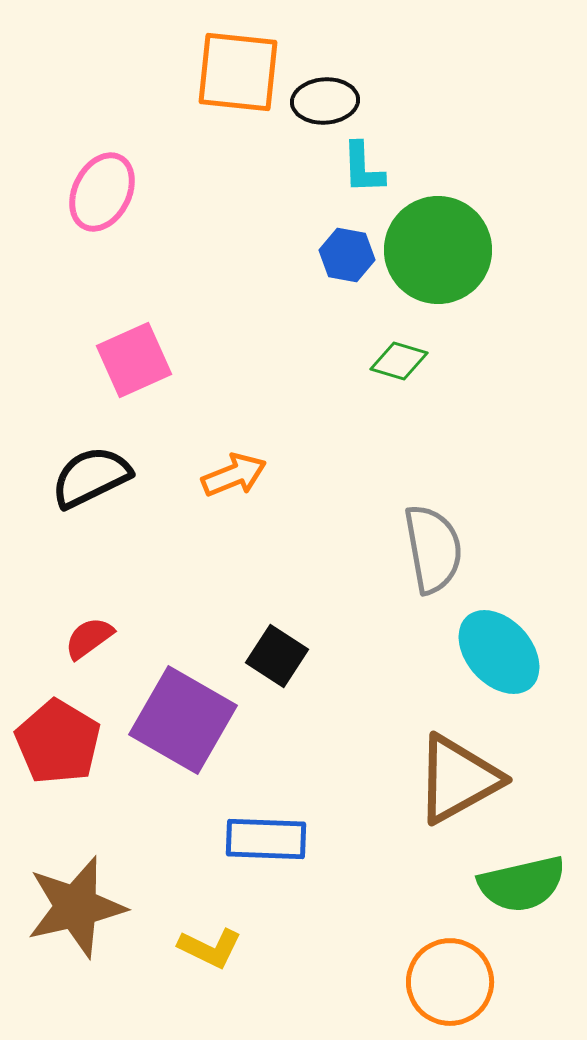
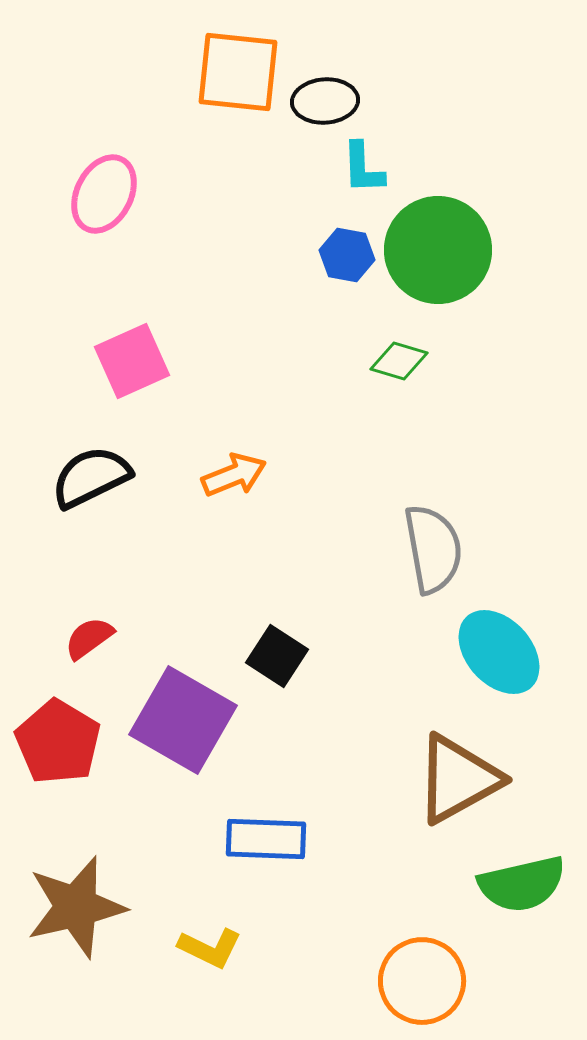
pink ellipse: moved 2 px right, 2 px down
pink square: moved 2 px left, 1 px down
orange circle: moved 28 px left, 1 px up
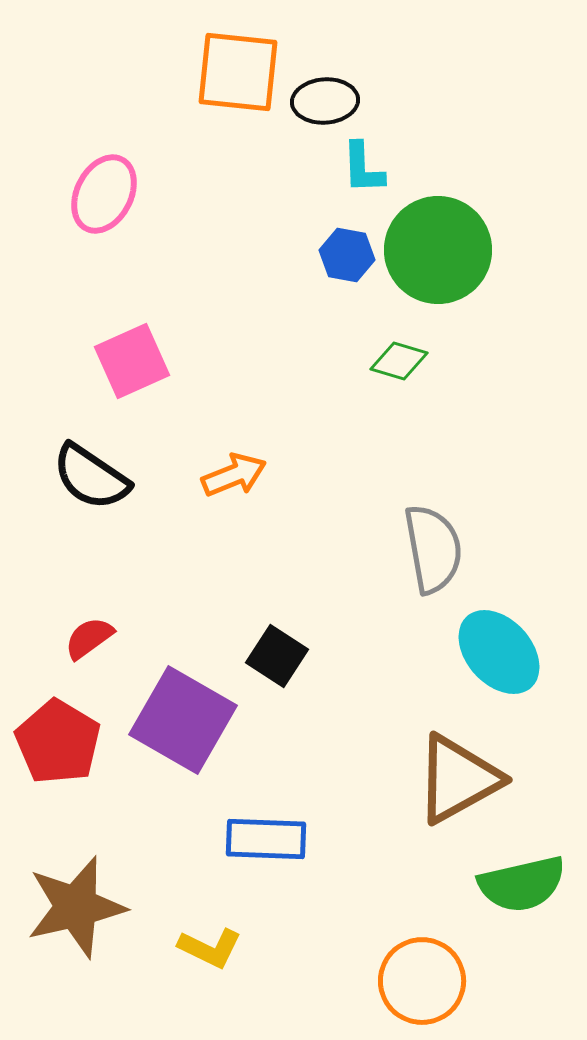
black semicircle: rotated 120 degrees counterclockwise
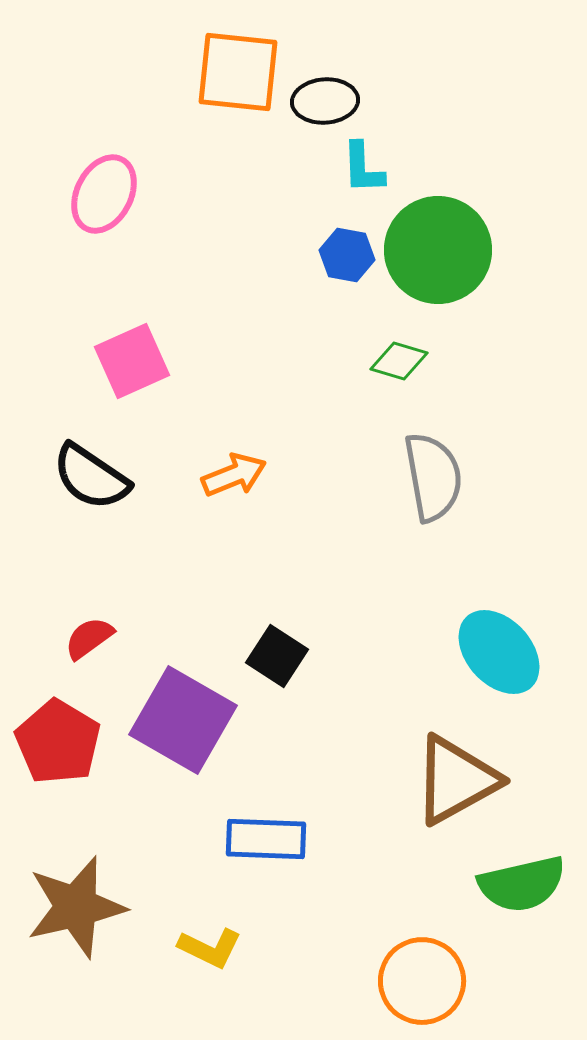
gray semicircle: moved 72 px up
brown triangle: moved 2 px left, 1 px down
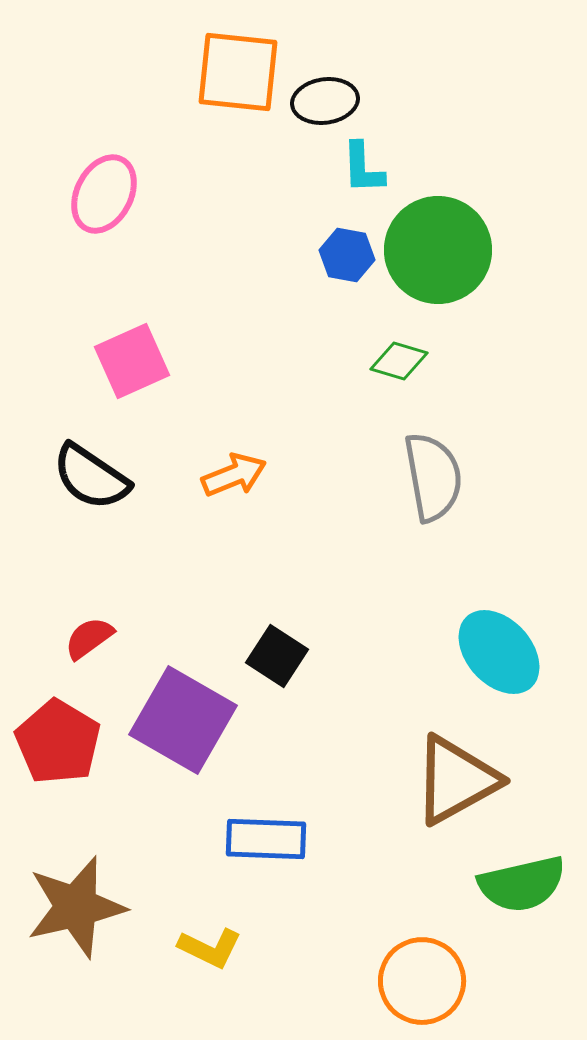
black ellipse: rotated 4 degrees counterclockwise
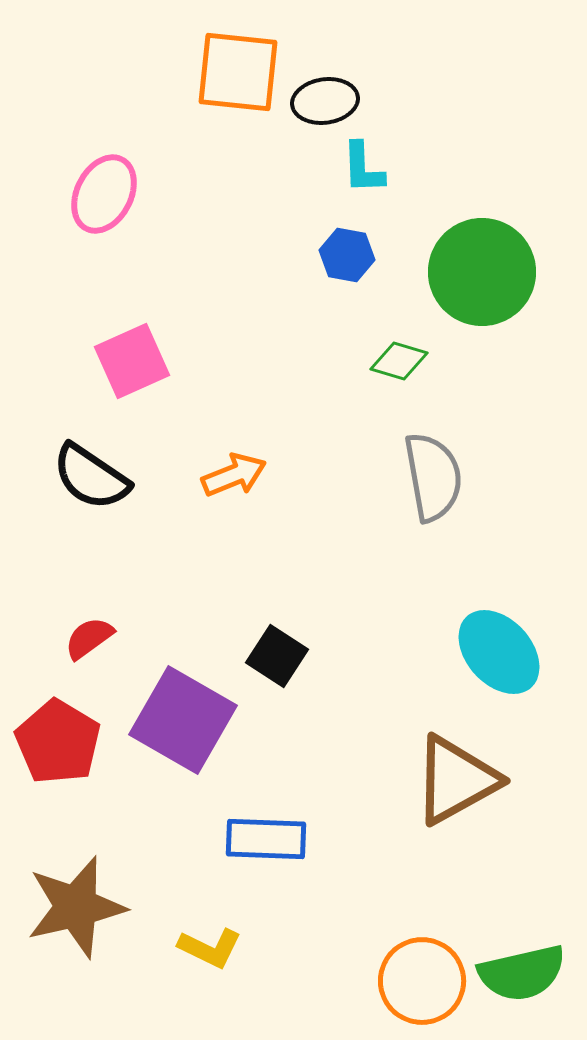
green circle: moved 44 px right, 22 px down
green semicircle: moved 89 px down
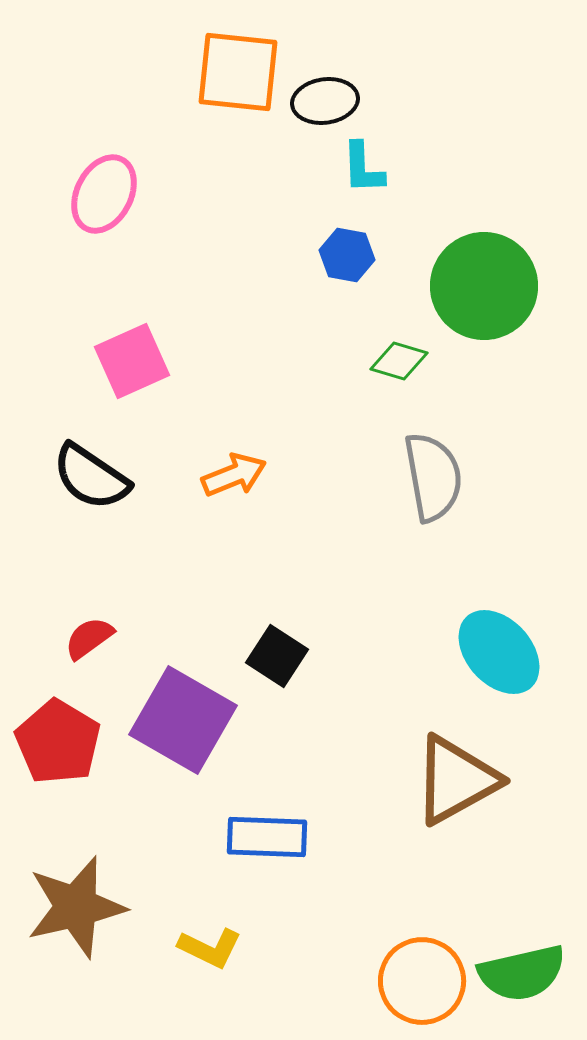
green circle: moved 2 px right, 14 px down
blue rectangle: moved 1 px right, 2 px up
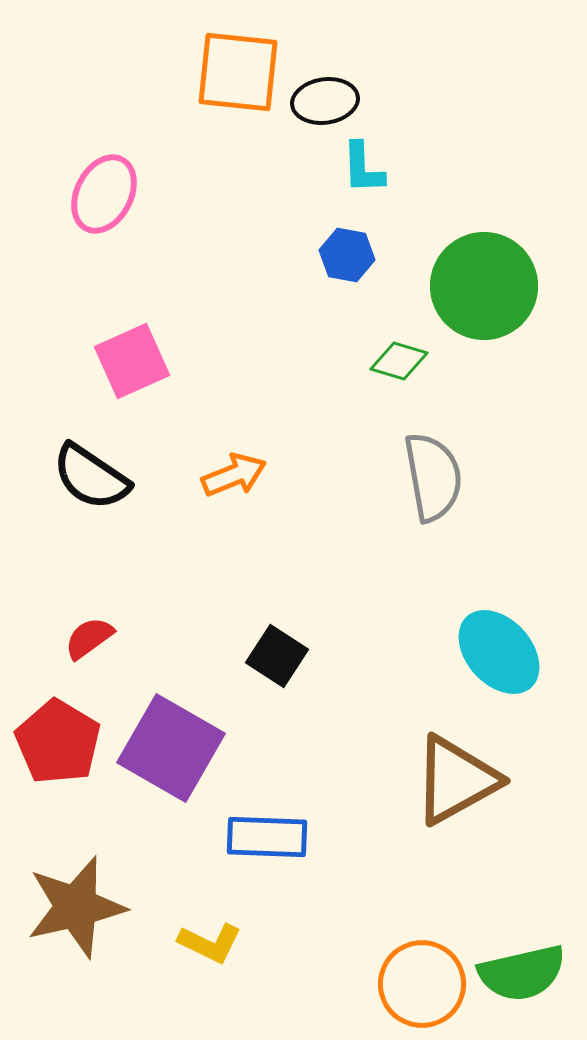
purple square: moved 12 px left, 28 px down
yellow L-shape: moved 5 px up
orange circle: moved 3 px down
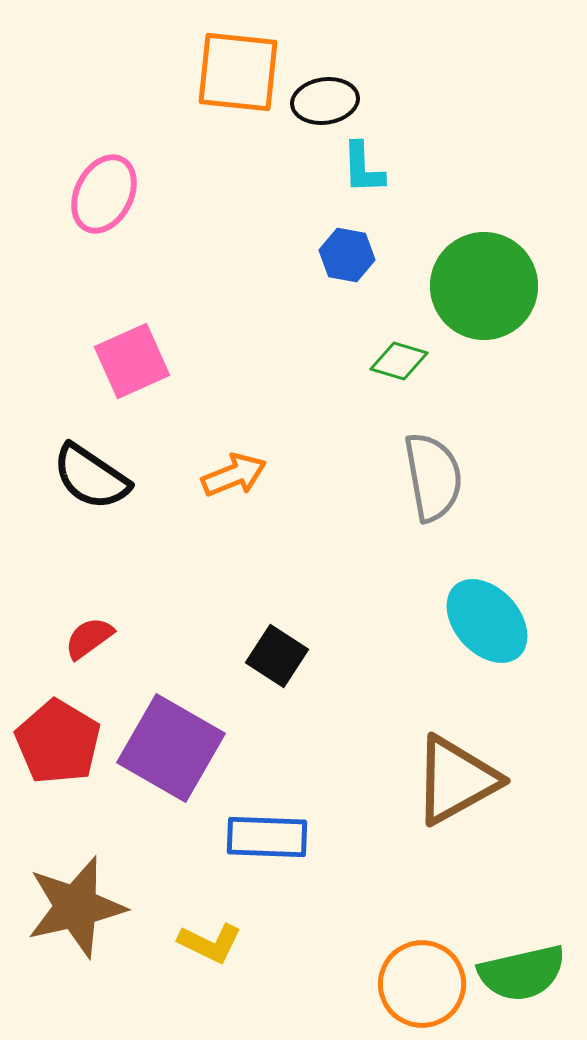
cyan ellipse: moved 12 px left, 31 px up
